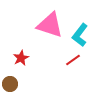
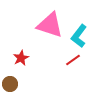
cyan L-shape: moved 1 px left, 1 px down
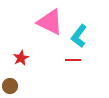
pink triangle: moved 3 px up; rotated 8 degrees clockwise
red line: rotated 35 degrees clockwise
brown circle: moved 2 px down
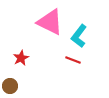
red line: rotated 21 degrees clockwise
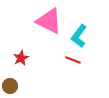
pink triangle: moved 1 px left, 1 px up
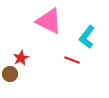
cyan L-shape: moved 8 px right, 1 px down
red line: moved 1 px left
brown circle: moved 12 px up
